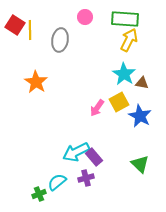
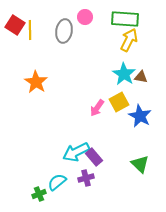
gray ellipse: moved 4 px right, 9 px up
brown triangle: moved 1 px left, 6 px up
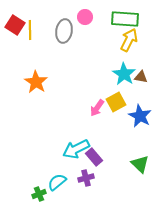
yellow square: moved 3 px left
cyan arrow: moved 3 px up
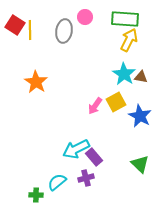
pink arrow: moved 2 px left, 2 px up
green cross: moved 3 px left, 1 px down; rotated 24 degrees clockwise
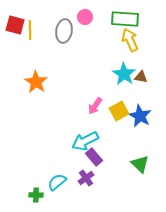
red square: rotated 18 degrees counterclockwise
yellow arrow: moved 1 px right; rotated 50 degrees counterclockwise
yellow square: moved 3 px right, 9 px down
cyan arrow: moved 9 px right, 8 px up
purple cross: rotated 21 degrees counterclockwise
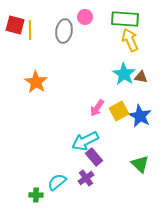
pink arrow: moved 2 px right, 2 px down
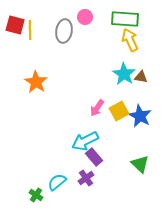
green cross: rotated 32 degrees clockwise
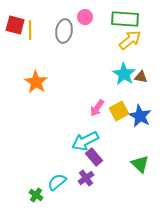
yellow arrow: rotated 75 degrees clockwise
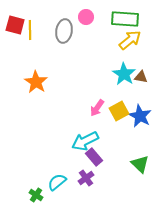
pink circle: moved 1 px right
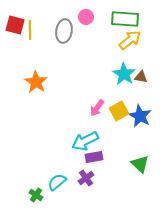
purple rectangle: rotated 60 degrees counterclockwise
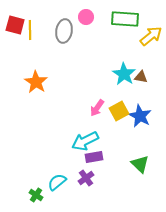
yellow arrow: moved 21 px right, 4 px up
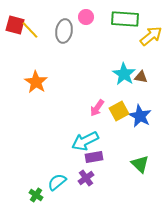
yellow line: rotated 42 degrees counterclockwise
